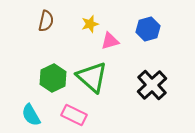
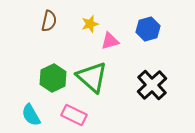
brown semicircle: moved 3 px right
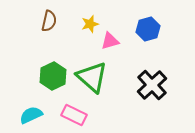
green hexagon: moved 2 px up
cyan semicircle: rotated 95 degrees clockwise
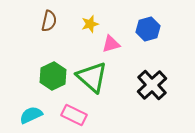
pink triangle: moved 1 px right, 3 px down
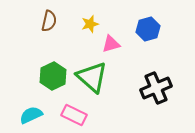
black cross: moved 4 px right, 3 px down; rotated 20 degrees clockwise
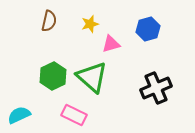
cyan semicircle: moved 12 px left
